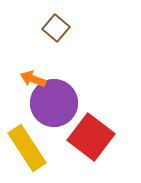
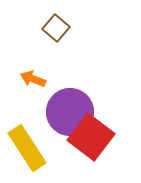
purple circle: moved 16 px right, 9 px down
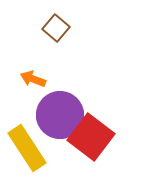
purple circle: moved 10 px left, 3 px down
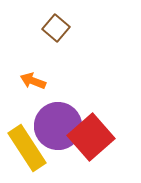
orange arrow: moved 2 px down
purple circle: moved 2 px left, 11 px down
red square: rotated 12 degrees clockwise
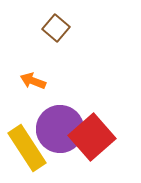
purple circle: moved 2 px right, 3 px down
red square: moved 1 px right
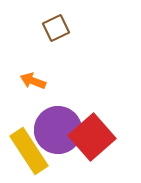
brown square: rotated 24 degrees clockwise
purple circle: moved 2 px left, 1 px down
yellow rectangle: moved 2 px right, 3 px down
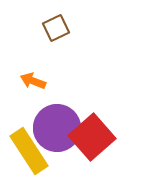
purple circle: moved 1 px left, 2 px up
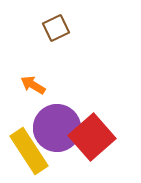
orange arrow: moved 4 px down; rotated 10 degrees clockwise
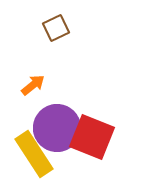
orange arrow: rotated 110 degrees clockwise
red square: rotated 27 degrees counterclockwise
yellow rectangle: moved 5 px right, 3 px down
